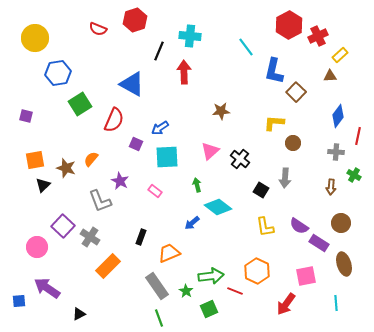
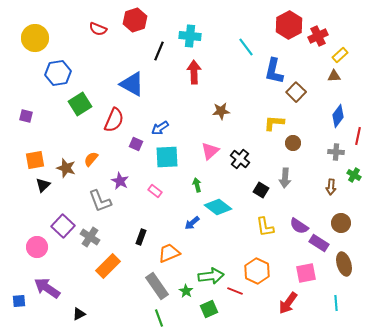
red arrow at (184, 72): moved 10 px right
brown triangle at (330, 76): moved 4 px right
pink square at (306, 276): moved 3 px up
red arrow at (286, 304): moved 2 px right, 1 px up
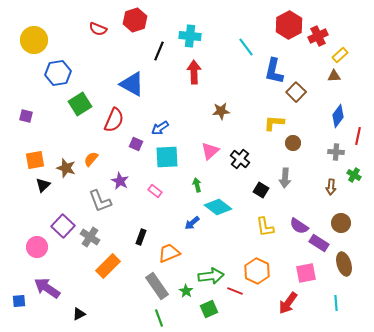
yellow circle at (35, 38): moved 1 px left, 2 px down
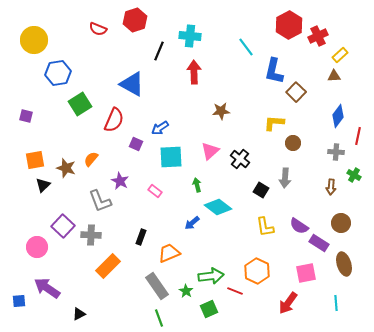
cyan square at (167, 157): moved 4 px right
gray cross at (90, 237): moved 1 px right, 2 px up; rotated 30 degrees counterclockwise
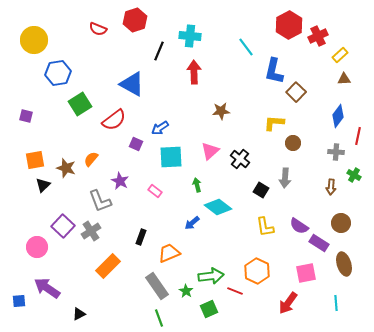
brown triangle at (334, 76): moved 10 px right, 3 px down
red semicircle at (114, 120): rotated 30 degrees clockwise
gray cross at (91, 235): moved 4 px up; rotated 36 degrees counterclockwise
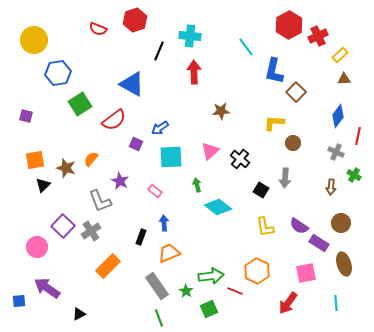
gray cross at (336, 152): rotated 21 degrees clockwise
blue arrow at (192, 223): moved 28 px left; rotated 126 degrees clockwise
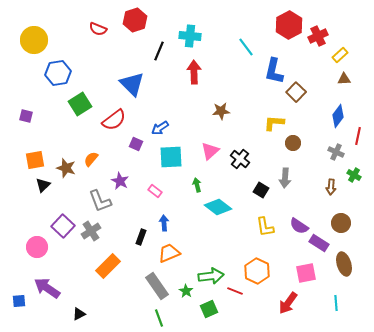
blue triangle at (132, 84): rotated 16 degrees clockwise
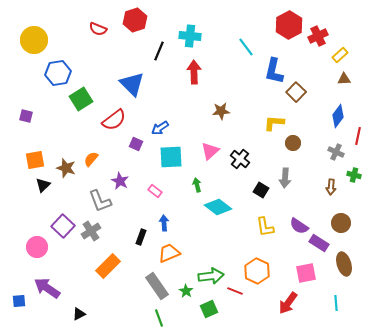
green square at (80, 104): moved 1 px right, 5 px up
green cross at (354, 175): rotated 16 degrees counterclockwise
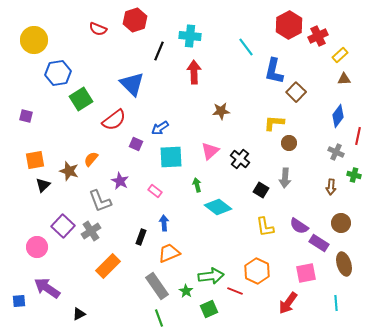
brown circle at (293, 143): moved 4 px left
brown star at (66, 168): moved 3 px right, 3 px down
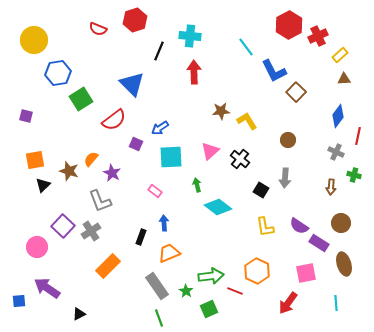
blue L-shape at (274, 71): rotated 40 degrees counterclockwise
yellow L-shape at (274, 123): moved 27 px left, 2 px up; rotated 55 degrees clockwise
brown circle at (289, 143): moved 1 px left, 3 px up
purple star at (120, 181): moved 8 px left, 8 px up
